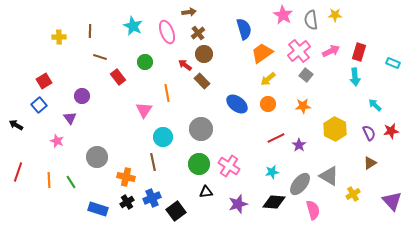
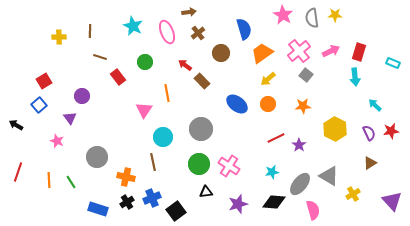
gray semicircle at (311, 20): moved 1 px right, 2 px up
brown circle at (204, 54): moved 17 px right, 1 px up
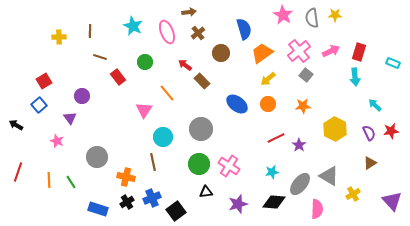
orange line at (167, 93): rotated 30 degrees counterclockwise
pink semicircle at (313, 210): moved 4 px right, 1 px up; rotated 18 degrees clockwise
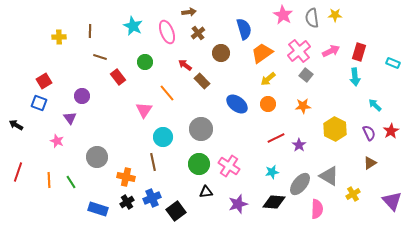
blue square at (39, 105): moved 2 px up; rotated 28 degrees counterclockwise
red star at (391, 131): rotated 21 degrees counterclockwise
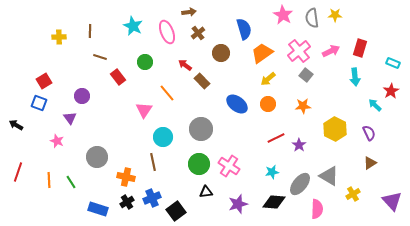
red rectangle at (359, 52): moved 1 px right, 4 px up
red star at (391, 131): moved 40 px up
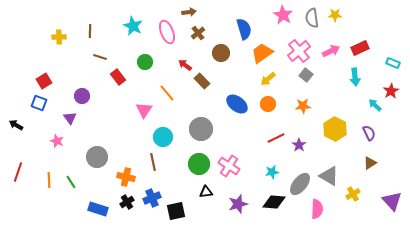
red rectangle at (360, 48): rotated 48 degrees clockwise
black square at (176, 211): rotated 24 degrees clockwise
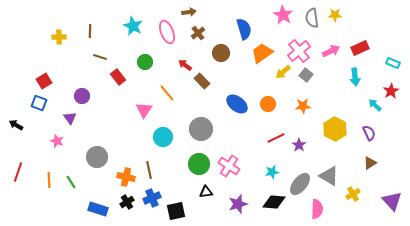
yellow arrow at (268, 79): moved 15 px right, 7 px up
brown line at (153, 162): moved 4 px left, 8 px down
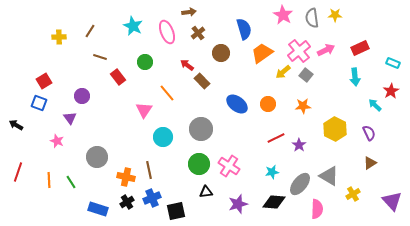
brown line at (90, 31): rotated 32 degrees clockwise
pink arrow at (331, 51): moved 5 px left, 1 px up
red arrow at (185, 65): moved 2 px right
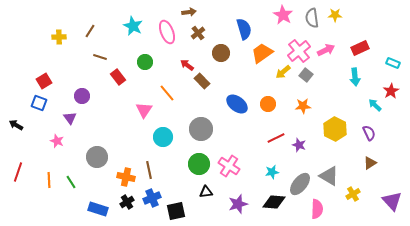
purple star at (299, 145): rotated 16 degrees counterclockwise
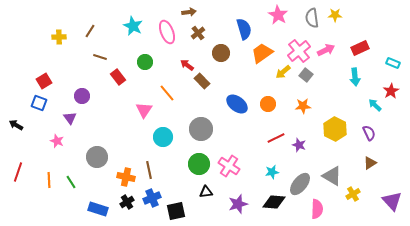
pink star at (283, 15): moved 5 px left
gray triangle at (329, 176): moved 3 px right
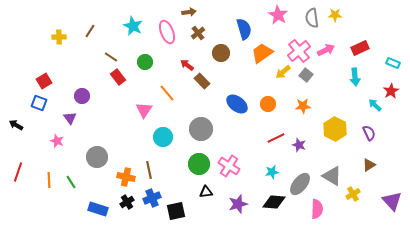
brown line at (100, 57): moved 11 px right; rotated 16 degrees clockwise
brown triangle at (370, 163): moved 1 px left, 2 px down
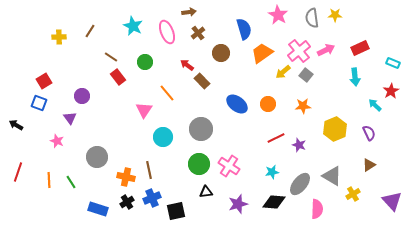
yellow hexagon at (335, 129): rotated 10 degrees clockwise
